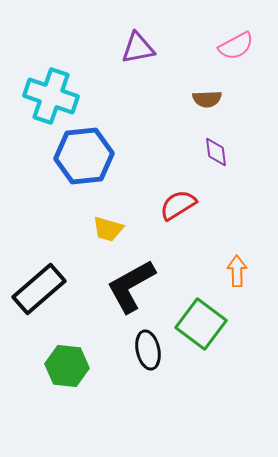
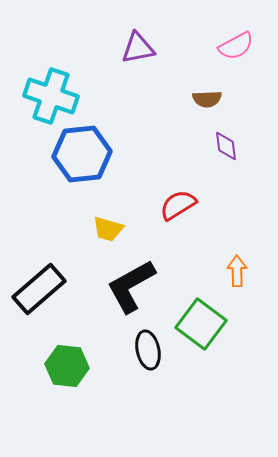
purple diamond: moved 10 px right, 6 px up
blue hexagon: moved 2 px left, 2 px up
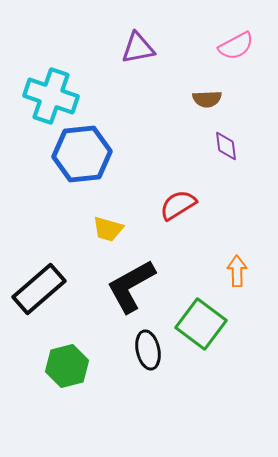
green hexagon: rotated 21 degrees counterclockwise
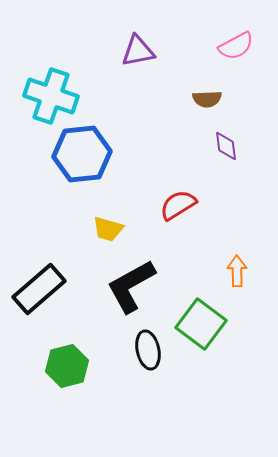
purple triangle: moved 3 px down
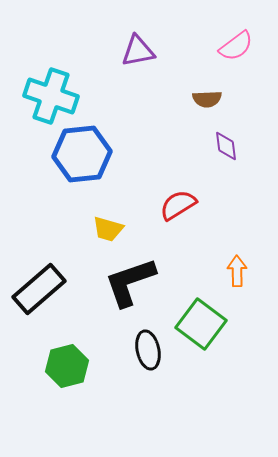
pink semicircle: rotated 9 degrees counterclockwise
black L-shape: moved 1 px left, 4 px up; rotated 10 degrees clockwise
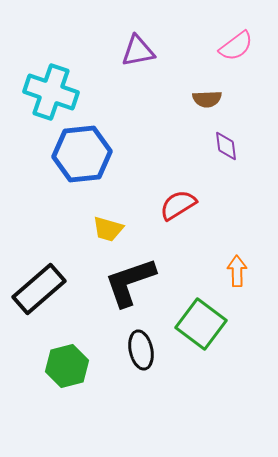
cyan cross: moved 4 px up
black ellipse: moved 7 px left
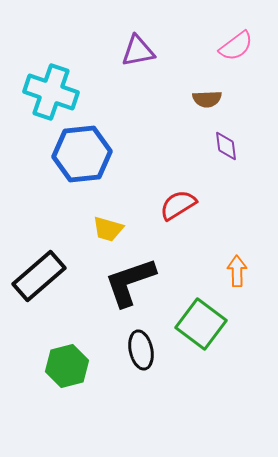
black rectangle: moved 13 px up
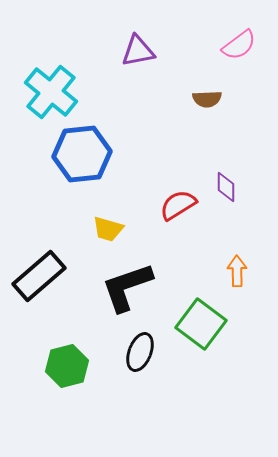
pink semicircle: moved 3 px right, 1 px up
cyan cross: rotated 20 degrees clockwise
purple diamond: moved 41 px down; rotated 8 degrees clockwise
black L-shape: moved 3 px left, 5 px down
black ellipse: moved 1 px left, 2 px down; rotated 33 degrees clockwise
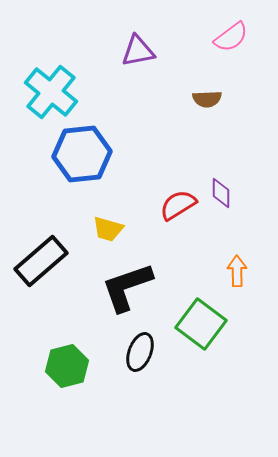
pink semicircle: moved 8 px left, 8 px up
purple diamond: moved 5 px left, 6 px down
black rectangle: moved 2 px right, 15 px up
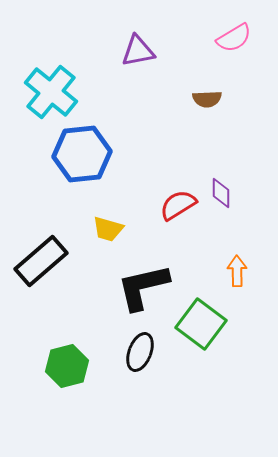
pink semicircle: moved 3 px right, 1 px down; rotated 6 degrees clockwise
black L-shape: moved 16 px right; rotated 6 degrees clockwise
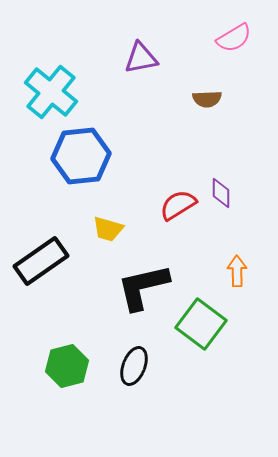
purple triangle: moved 3 px right, 7 px down
blue hexagon: moved 1 px left, 2 px down
black rectangle: rotated 6 degrees clockwise
black ellipse: moved 6 px left, 14 px down
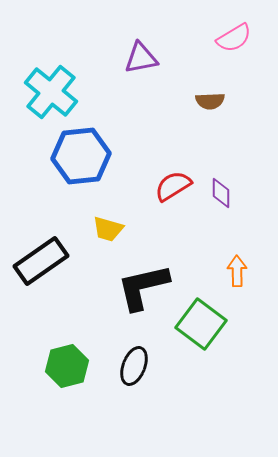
brown semicircle: moved 3 px right, 2 px down
red semicircle: moved 5 px left, 19 px up
